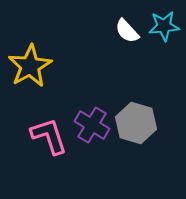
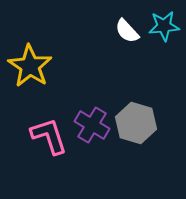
yellow star: rotated 9 degrees counterclockwise
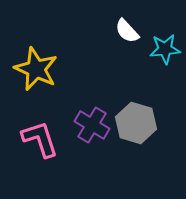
cyan star: moved 1 px right, 23 px down
yellow star: moved 6 px right, 3 px down; rotated 9 degrees counterclockwise
pink L-shape: moved 9 px left, 3 px down
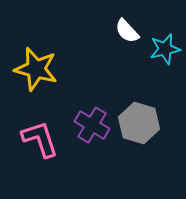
cyan star: rotated 8 degrees counterclockwise
yellow star: rotated 9 degrees counterclockwise
gray hexagon: moved 3 px right
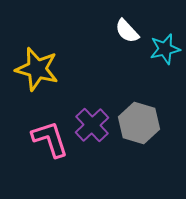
yellow star: moved 1 px right
purple cross: rotated 16 degrees clockwise
pink L-shape: moved 10 px right
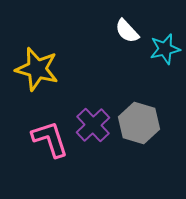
purple cross: moved 1 px right
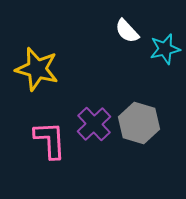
purple cross: moved 1 px right, 1 px up
pink L-shape: moved 1 px down; rotated 15 degrees clockwise
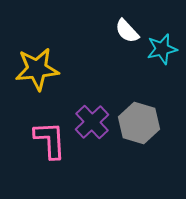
cyan star: moved 3 px left
yellow star: rotated 21 degrees counterclockwise
purple cross: moved 2 px left, 2 px up
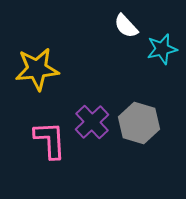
white semicircle: moved 1 px left, 5 px up
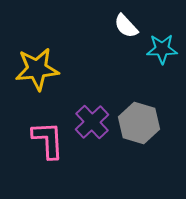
cyan star: rotated 12 degrees clockwise
pink L-shape: moved 2 px left
